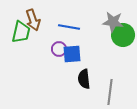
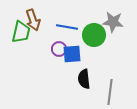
blue line: moved 2 px left
green circle: moved 29 px left
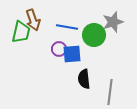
gray star: rotated 25 degrees counterclockwise
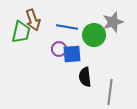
black semicircle: moved 1 px right, 2 px up
